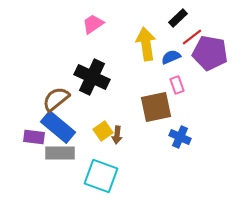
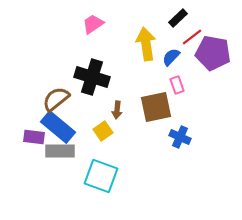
purple pentagon: moved 3 px right
blue semicircle: rotated 24 degrees counterclockwise
black cross: rotated 8 degrees counterclockwise
brown arrow: moved 25 px up
gray rectangle: moved 2 px up
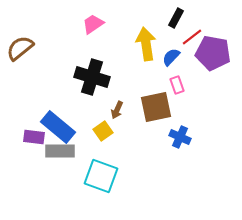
black rectangle: moved 2 px left; rotated 18 degrees counterclockwise
brown semicircle: moved 36 px left, 51 px up
brown arrow: rotated 18 degrees clockwise
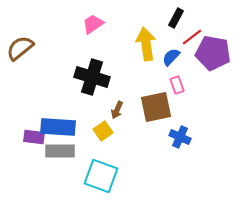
blue rectangle: rotated 36 degrees counterclockwise
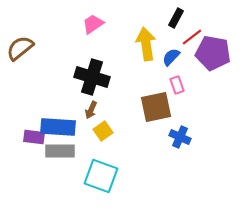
brown arrow: moved 26 px left
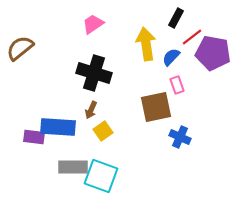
black cross: moved 2 px right, 4 px up
gray rectangle: moved 13 px right, 16 px down
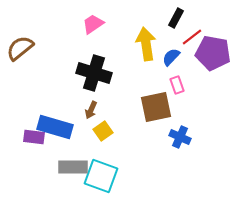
blue rectangle: moved 3 px left; rotated 12 degrees clockwise
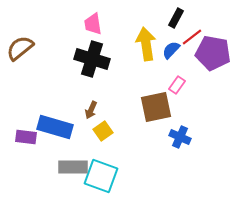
pink trapezoid: rotated 65 degrees counterclockwise
blue semicircle: moved 7 px up
black cross: moved 2 px left, 14 px up
pink rectangle: rotated 54 degrees clockwise
purple rectangle: moved 8 px left
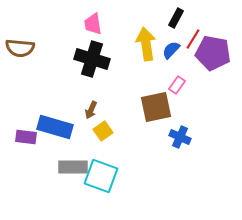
red line: moved 1 px right, 2 px down; rotated 20 degrees counterclockwise
brown semicircle: rotated 136 degrees counterclockwise
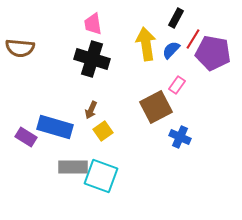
brown square: rotated 16 degrees counterclockwise
purple rectangle: rotated 25 degrees clockwise
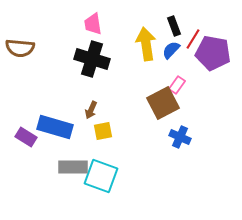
black rectangle: moved 2 px left, 8 px down; rotated 48 degrees counterclockwise
brown square: moved 7 px right, 4 px up
yellow square: rotated 24 degrees clockwise
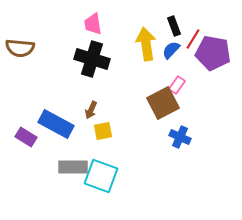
blue rectangle: moved 1 px right, 3 px up; rotated 12 degrees clockwise
